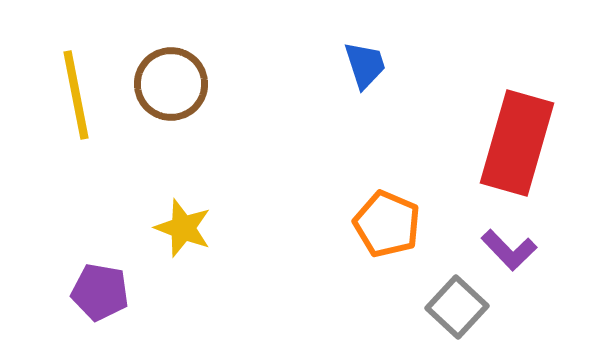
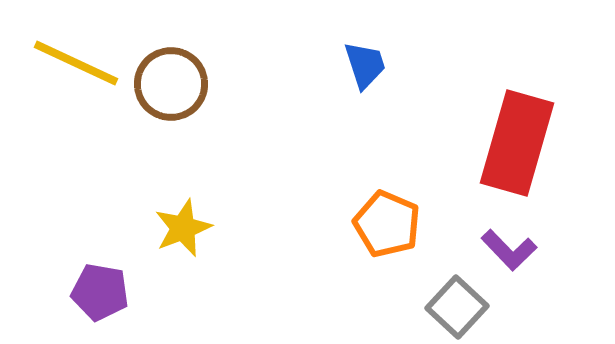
yellow line: moved 32 px up; rotated 54 degrees counterclockwise
yellow star: rotated 30 degrees clockwise
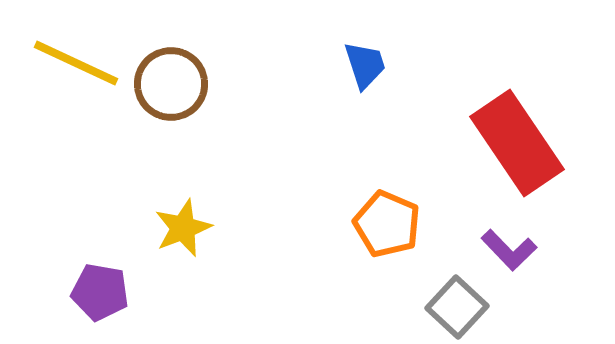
red rectangle: rotated 50 degrees counterclockwise
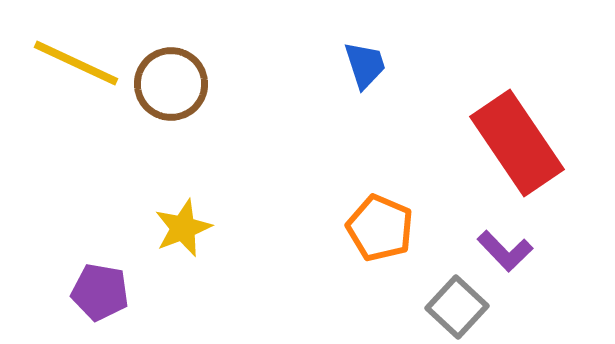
orange pentagon: moved 7 px left, 4 px down
purple L-shape: moved 4 px left, 1 px down
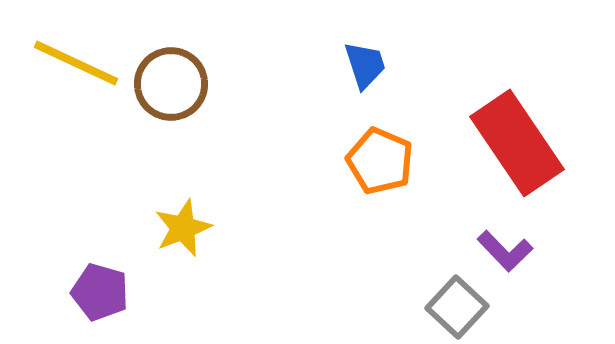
orange pentagon: moved 67 px up
purple pentagon: rotated 6 degrees clockwise
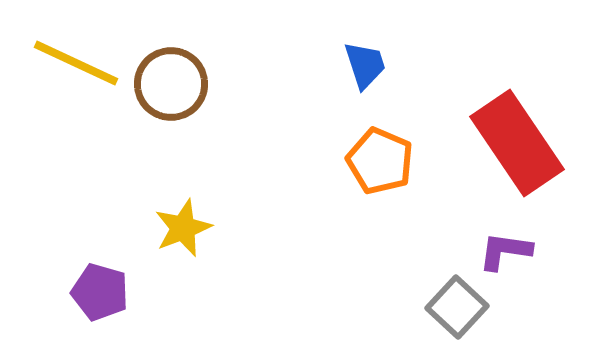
purple L-shape: rotated 142 degrees clockwise
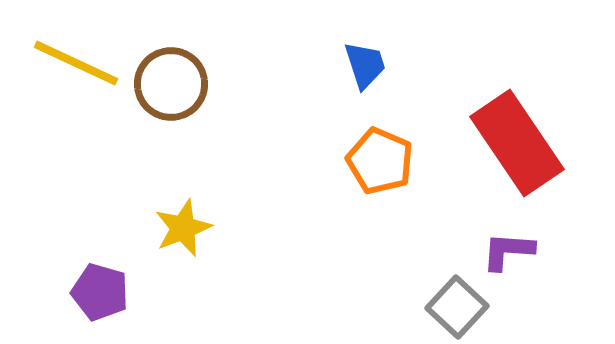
purple L-shape: moved 3 px right; rotated 4 degrees counterclockwise
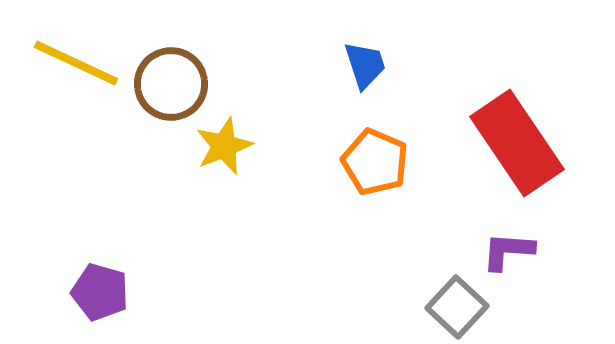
orange pentagon: moved 5 px left, 1 px down
yellow star: moved 41 px right, 82 px up
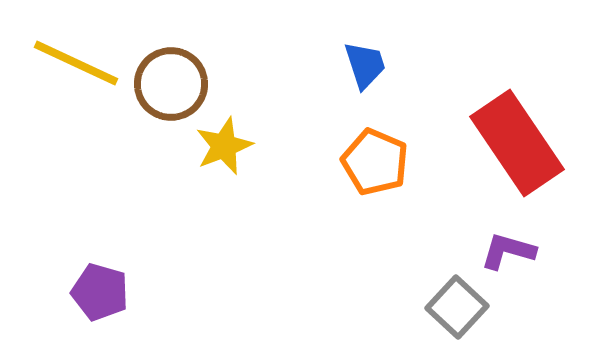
purple L-shape: rotated 12 degrees clockwise
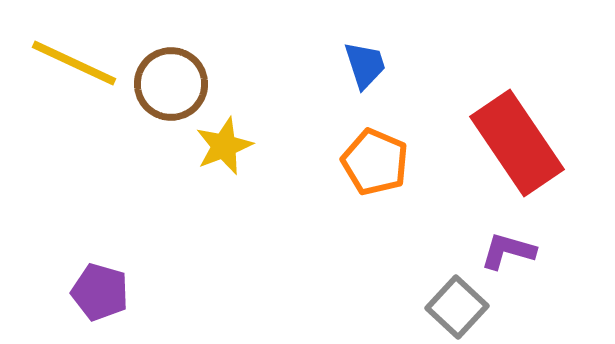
yellow line: moved 2 px left
